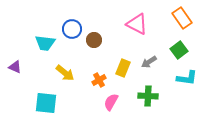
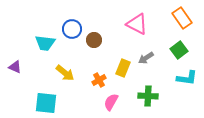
gray arrow: moved 3 px left, 4 px up
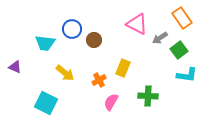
gray arrow: moved 14 px right, 20 px up
cyan L-shape: moved 3 px up
cyan square: rotated 20 degrees clockwise
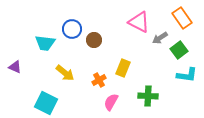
pink triangle: moved 2 px right, 2 px up
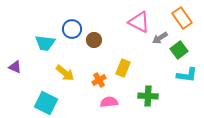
pink semicircle: moved 2 px left; rotated 54 degrees clockwise
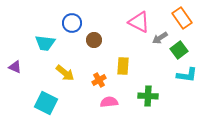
blue circle: moved 6 px up
yellow rectangle: moved 2 px up; rotated 18 degrees counterclockwise
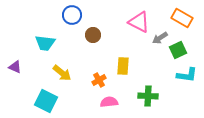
orange rectangle: rotated 25 degrees counterclockwise
blue circle: moved 8 px up
brown circle: moved 1 px left, 5 px up
green square: moved 1 px left; rotated 12 degrees clockwise
yellow arrow: moved 3 px left
cyan square: moved 2 px up
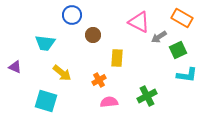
gray arrow: moved 1 px left, 1 px up
yellow rectangle: moved 6 px left, 8 px up
green cross: moved 1 px left; rotated 30 degrees counterclockwise
cyan square: rotated 10 degrees counterclockwise
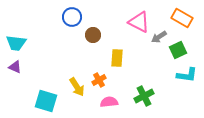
blue circle: moved 2 px down
cyan trapezoid: moved 29 px left
yellow arrow: moved 15 px right, 14 px down; rotated 18 degrees clockwise
green cross: moved 3 px left
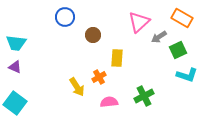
blue circle: moved 7 px left
pink triangle: rotated 50 degrees clockwise
cyan L-shape: rotated 10 degrees clockwise
orange cross: moved 3 px up
cyan square: moved 31 px left, 2 px down; rotated 20 degrees clockwise
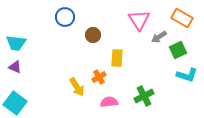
pink triangle: moved 2 px up; rotated 20 degrees counterclockwise
